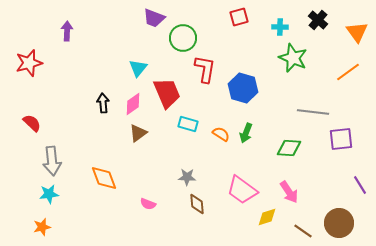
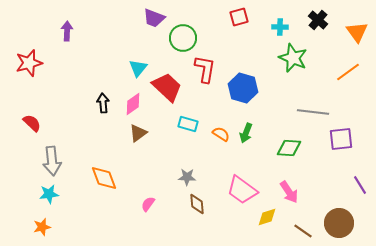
red trapezoid: moved 6 px up; rotated 24 degrees counterclockwise
pink semicircle: rotated 105 degrees clockwise
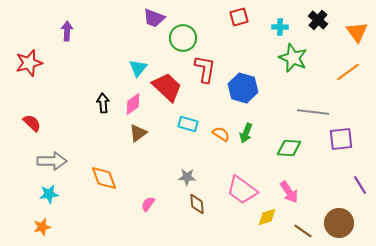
gray arrow: rotated 84 degrees counterclockwise
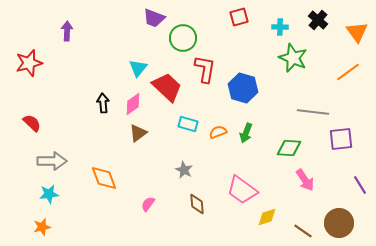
orange semicircle: moved 3 px left, 2 px up; rotated 54 degrees counterclockwise
gray star: moved 3 px left, 7 px up; rotated 24 degrees clockwise
pink arrow: moved 16 px right, 12 px up
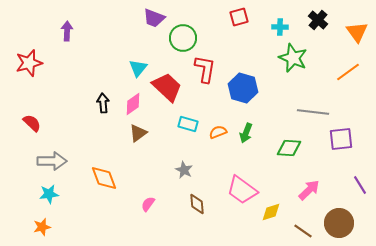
pink arrow: moved 4 px right, 10 px down; rotated 100 degrees counterclockwise
yellow diamond: moved 4 px right, 5 px up
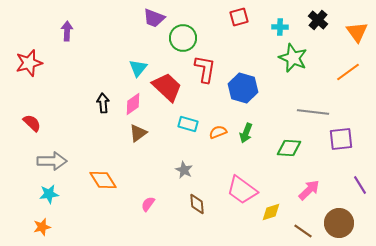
orange diamond: moved 1 px left, 2 px down; rotated 12 degrees counterclockwise
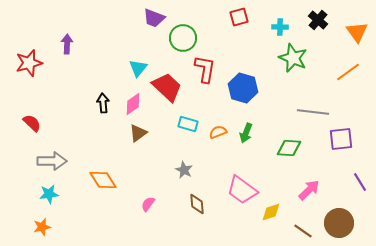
purple arrow: moved 13 px down
purple line: moved 3 px up
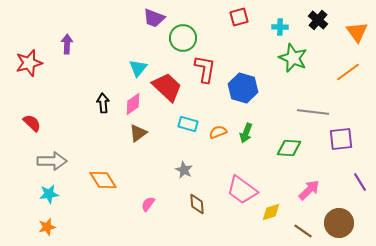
orange star: moved 5 px right
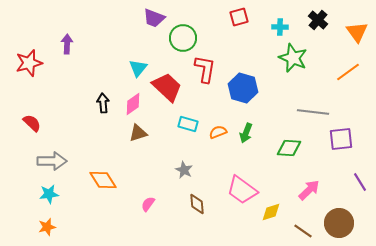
brown triangle: rotated 18 degrees clockwise
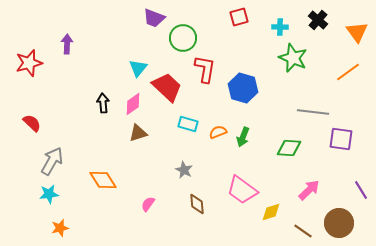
green arrow: moved 3 px left, 4 px down
purple square: rotated 15 degrees clockwise
gray arrow: rotated 60 degrees counterclockwise
purple line: moved 1 px right, 8 px down
orange star: moved 13 px right, 1 px down
